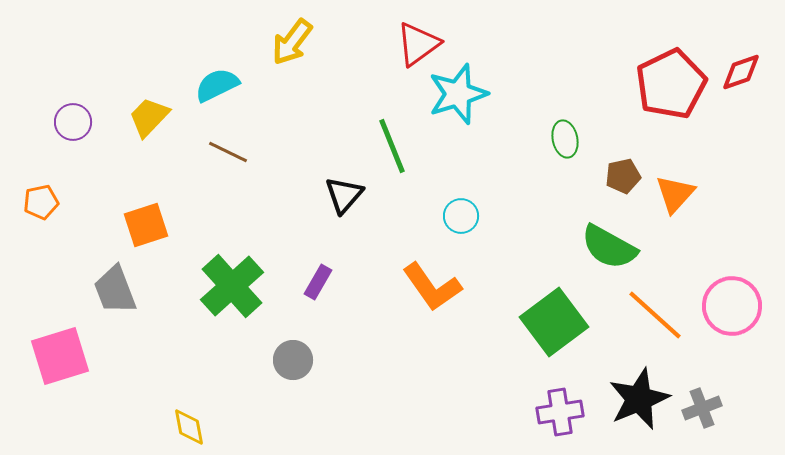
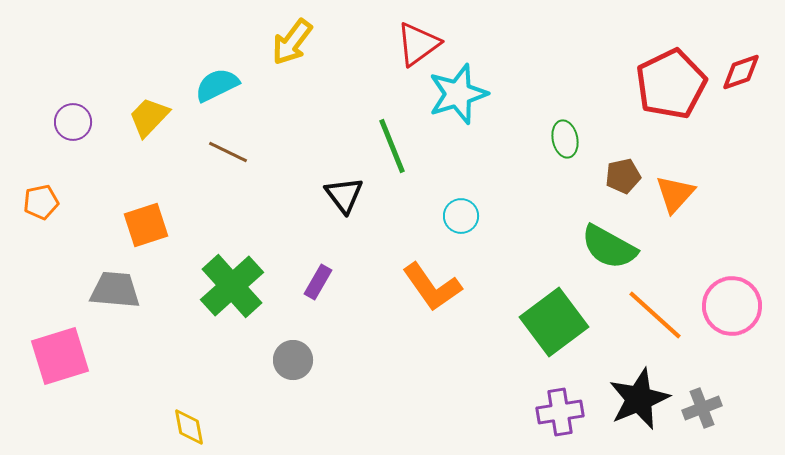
black triangle: rotated 18 degrees counterclockwise
gray trapezoid: rotated 116 degrees clockwise
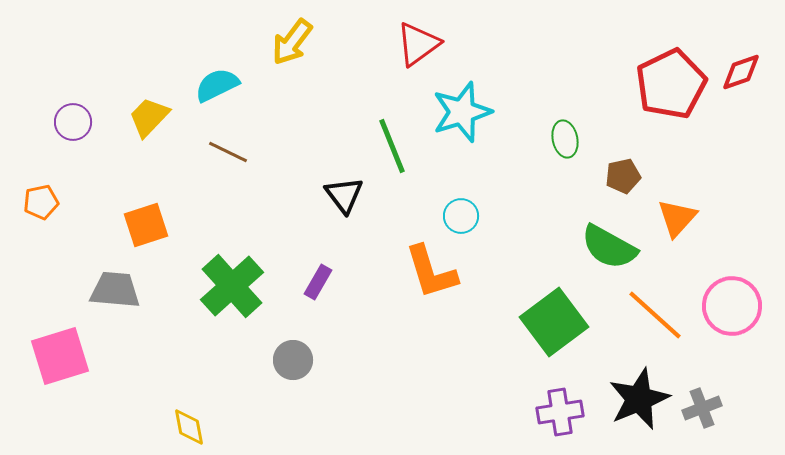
cyan star: moved 4 px right, 18 px down
orange triangle: moved 2 px right, 24 px down
orange L-shape: moved 1 px left, 15 px up; rotated 18 degrees clockwise
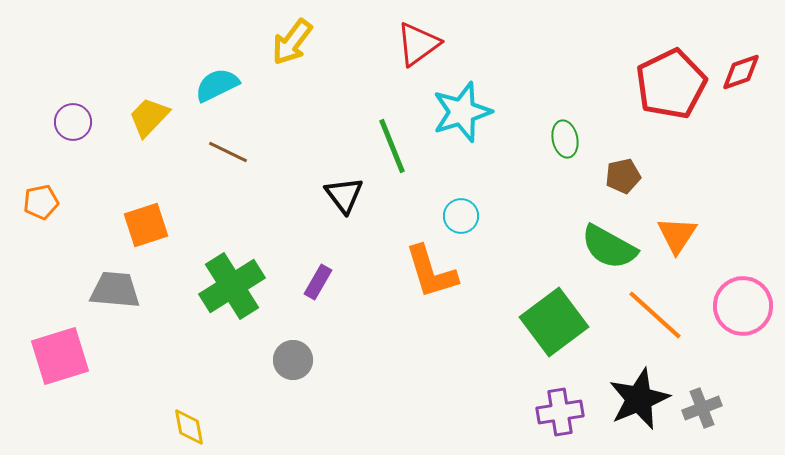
orange triangle: moved 17 px down; rotated 9 degrees counterclockwise
green cross: rotated 10 degrees clockwise
pink circle: moved 11 px right
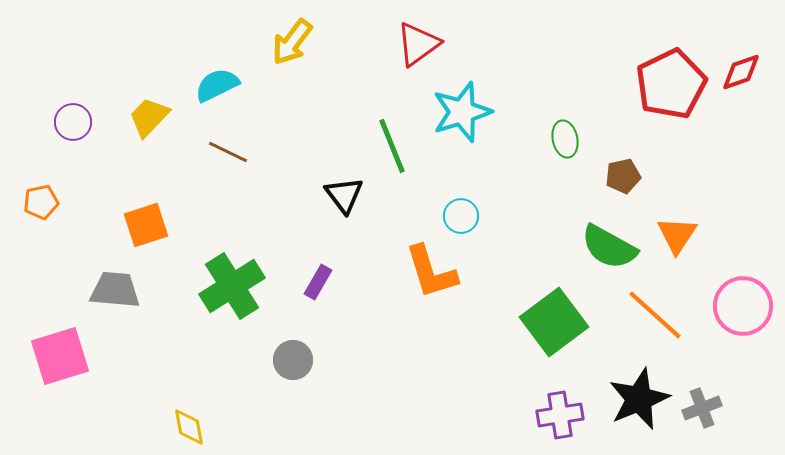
purple cross: moved 3 px down
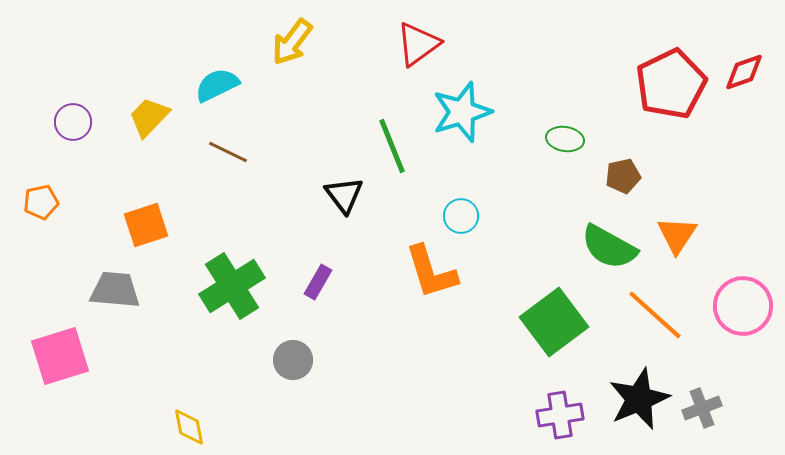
red diamond: moved 3 px right
green ellipse: rotated 69 degrees counterclockwise
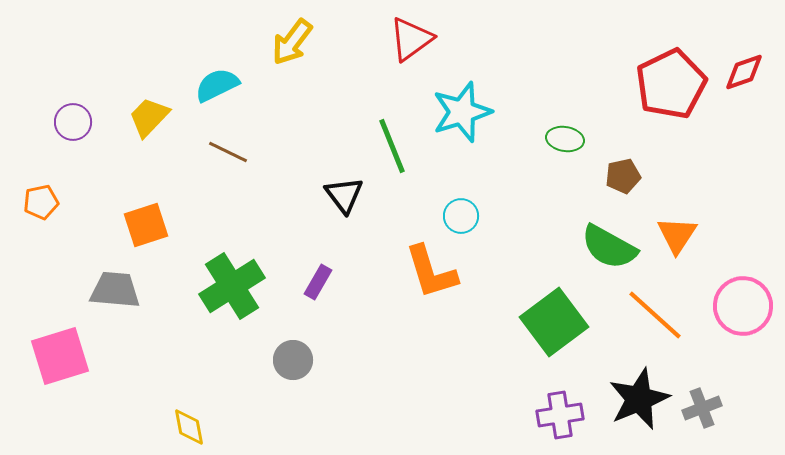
red triangle: moved 7 px left, 5 px up
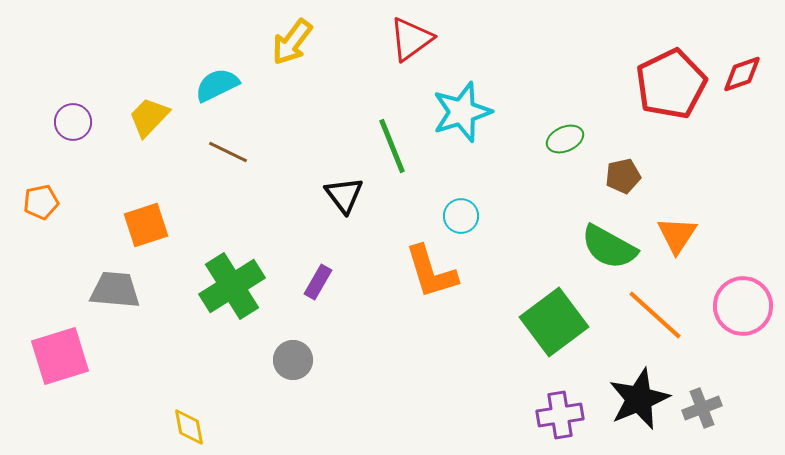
red diamond: moved 2 px left, 2 px down
green ellipse: rotated 33 degrees counterclockwise
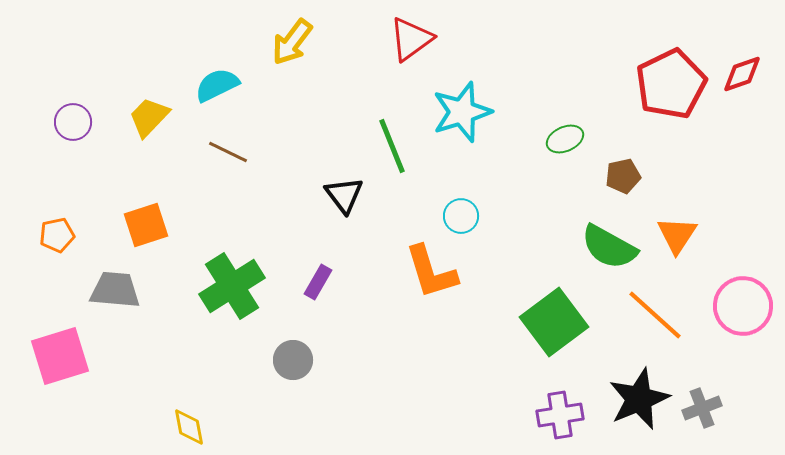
orange pentagon: moved 16 px right, 33 px down
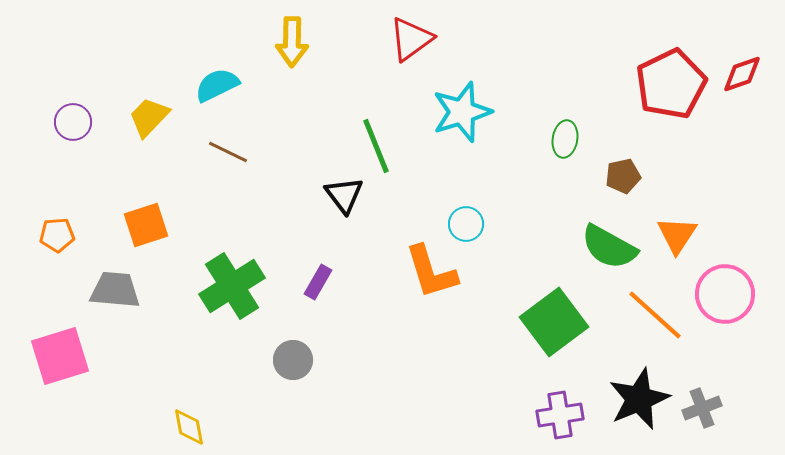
yellow arrow: rotated 36 degrees counterclockwise
green ellipse: rotated 57 degrees counterclockwise
green line: moved 16 px left
cyan circle: moved 5 px right, 8 px down
orange pentagon: rotated 8 degrees clockwise
pink circle: moved 18 px left, 12 px up
